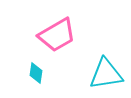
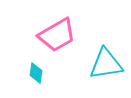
cyan triangle: moved 10 px up
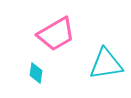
pink trapezoid: moved 1 px left, 1 px up
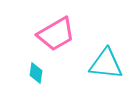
cyan triangle: rotated 15 degrees clockwise
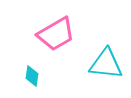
cyan diamond: moved 4 px left, 3 px down
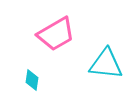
cyan diamond: moved 4 px down
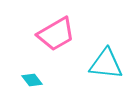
cyan diamond: rotated 45 degrees counterclockwise
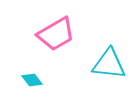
cyan triangle: moved 3 px right
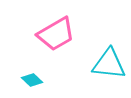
cyan diamond: rotated 10 degrees counterclockwise
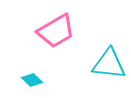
pink trapezoid: moved 3 px up
